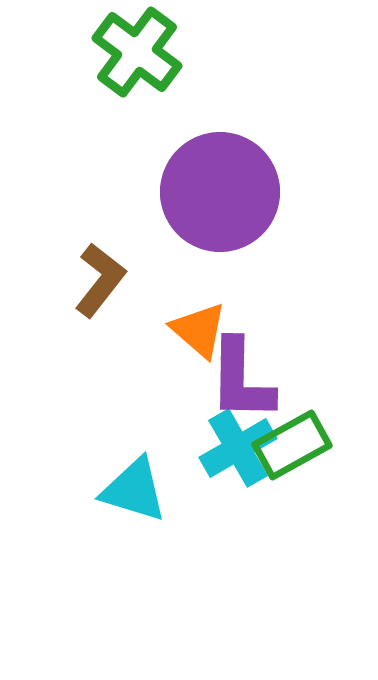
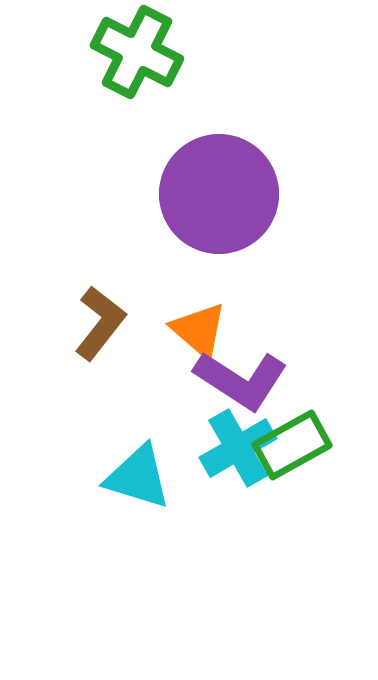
green cross: rotated 10 degrees counterclockwise
purple circle: moved 1 px left, 2 px down
brown L-shape: moved 43 px down
purple L-shape: rotated 58 degrees counterclockwise
cyan triangle: moved 4 px right, 13 px up
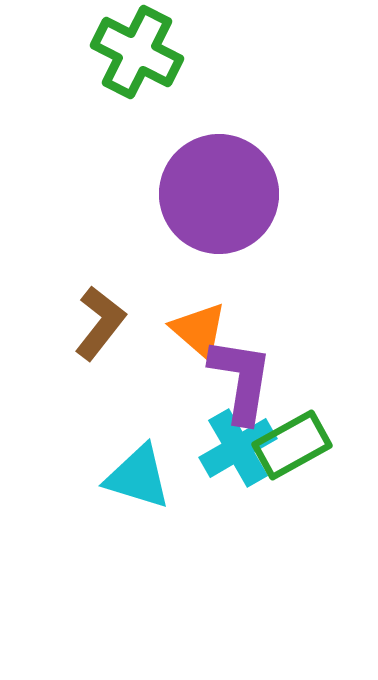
purple L-shape: rotated 114 degrees counterclockwise
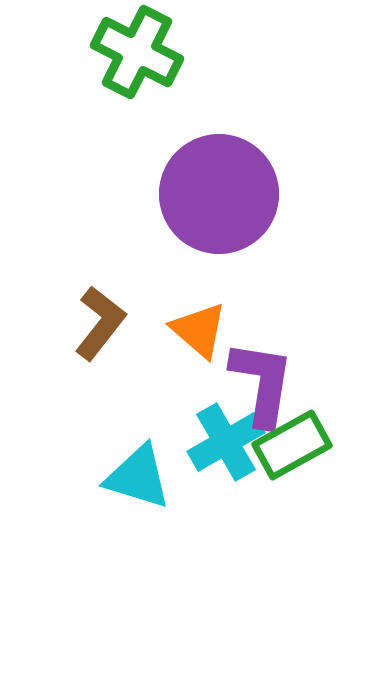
purple L-shape: moved 21 px right, 3 px down
cyan cross: moved 12 px left, 6 px up
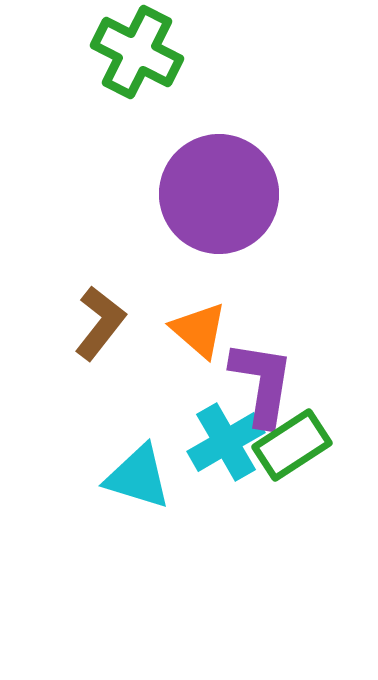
green rectangle: rotated 4 degrees counterclockwise
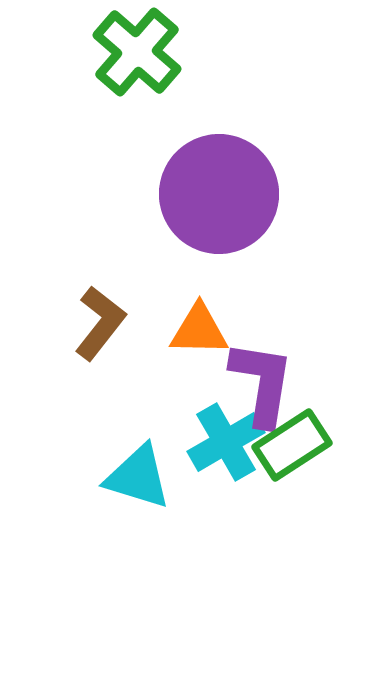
green cross: rotated 14 degrees clockwise
orange triangle: rotated 40 degrees counterclockwise
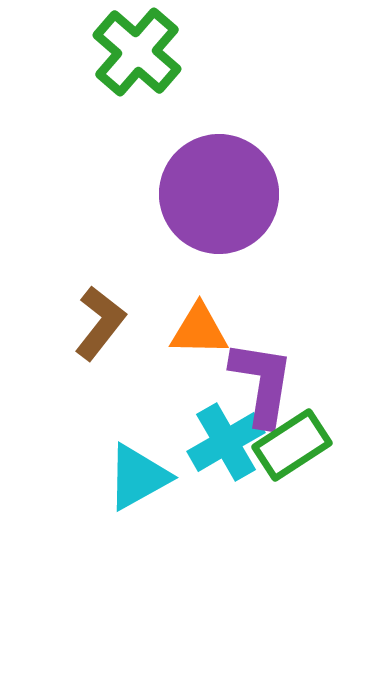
cyan triangle: rotated 46 degrees counterclockwise
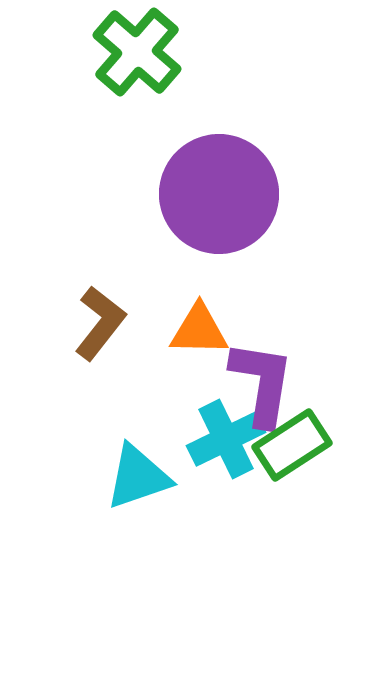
cyan cross: moved 3 px up; rotated 4 degrees clockwise
cyan triangle: rotated 10 degrees clockwise
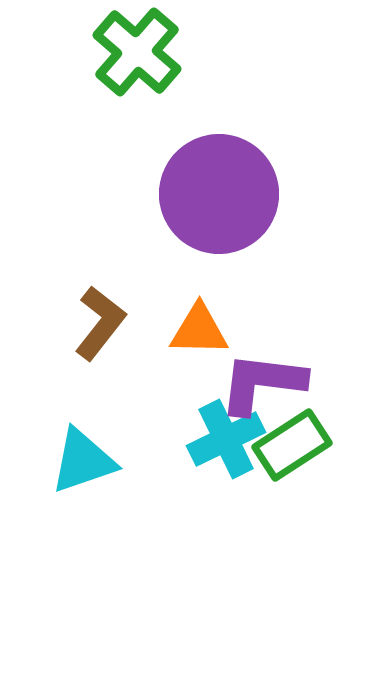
purple L-shape: rotated 92 degrees counterclockwise
cyan triangle: moved 55 px left, 16 px up
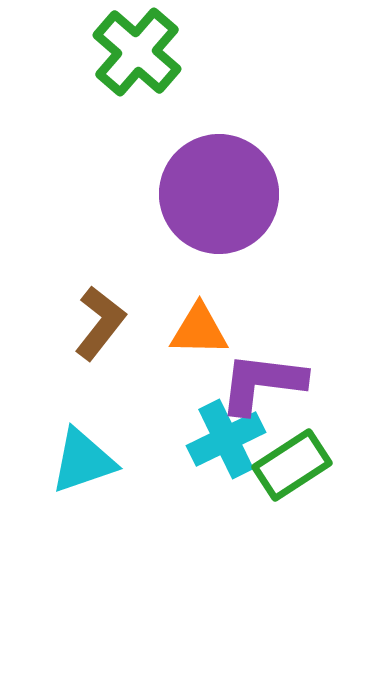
green rectangle: moved 20 px down
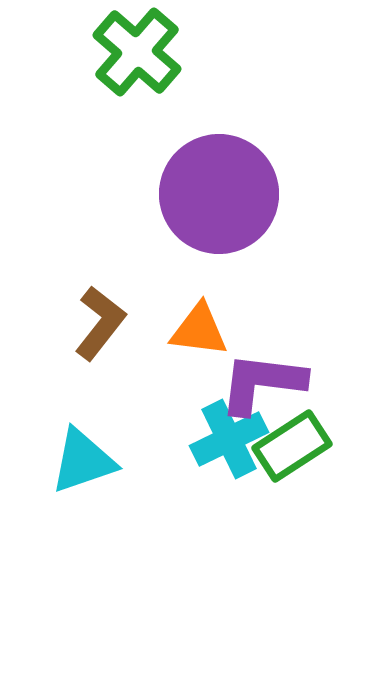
orange triangle: rotated 6 degrees clockwise
cyan cross: moved 3 px right
green rectangle: moved 19 px up
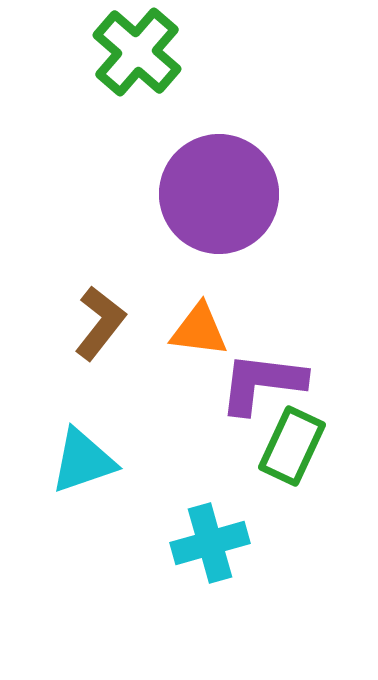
cyan cross: moved 19 px left, 104 px down; rotated 10 degrees clockwise
green rectangle: rotated 32 degrees counterclockwise
